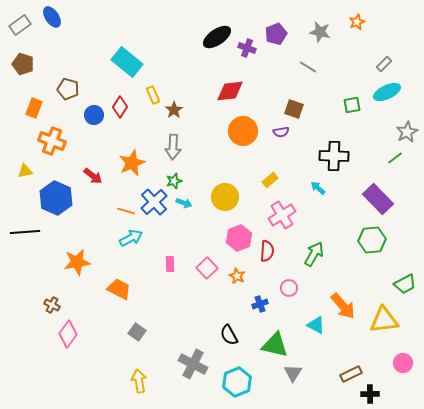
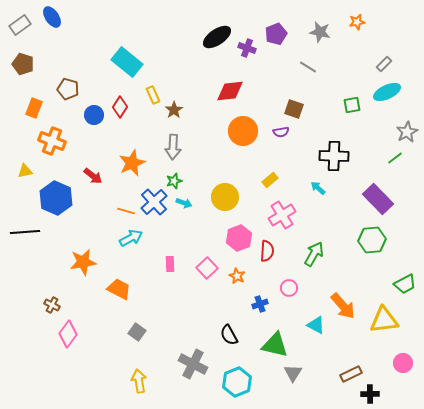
orange star at (357, 22): rotated 14 degrees clockwise
orange star at (77, 262): moved 6 px right
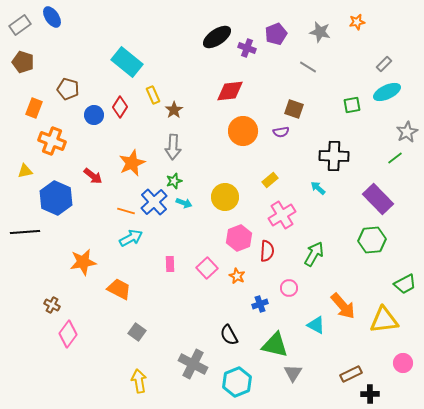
brown pentagon at (23, 64): moved 2 px up
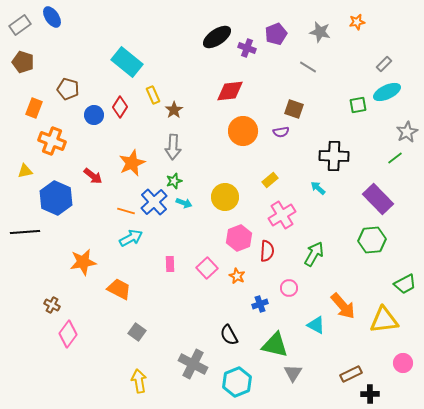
green square at (352, 105): moved 6 px right
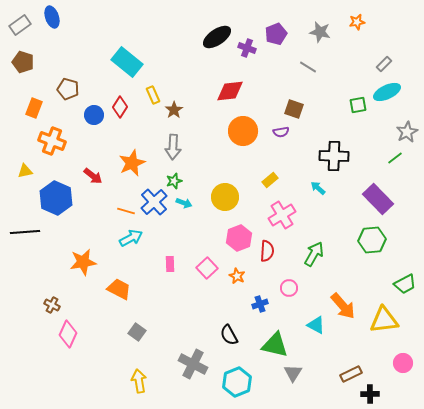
blue ellipse at (52, 17): rotated 15 degrees clockwise
pink diamond at (68, 334): rotated 12 degrees counterclockwise
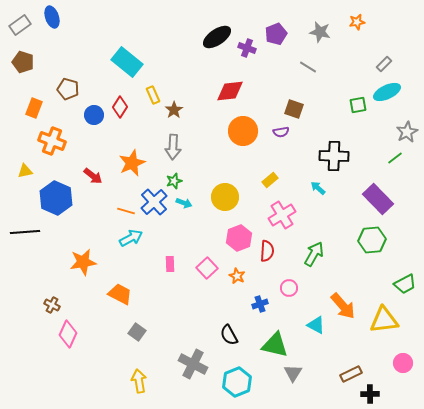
orange trapezoid at (119, 289): moved 1 px right, 5 px down
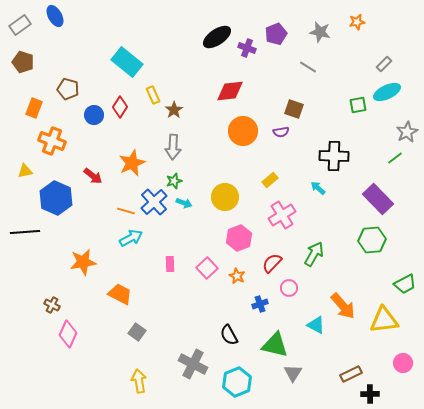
blue ellipse at (52, 17): moved 3 px right, 1 px up; rotated 10 degrees counterclockwise
red semicircle at (267, 251): moved 5 px right, 12 px down; rotated 140 degrees counterclockwise
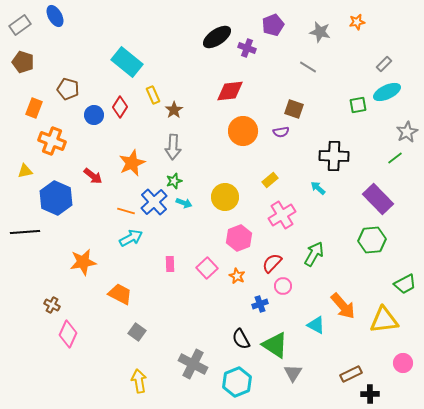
purple pentagon at (276, 34): moved 3 px left, 9 px up
pink circle at (289, 288): moved 6 px left, 2 px up
black semicircle at (229, 335): moved 12 px right, 4 px down
green triangle at (275, 345): rotated 20 degrees clockwise
